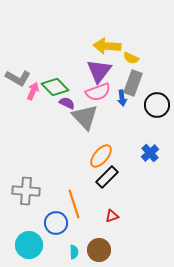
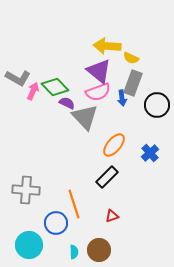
purple triangle: rotated 28 degrees counterclockwise
orange ellipse: moved 13 px right, 11 px up
gray cross: moved 1 px up
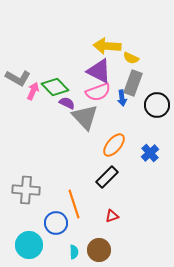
purple triangle: rotated 12 degrees counterclockwise
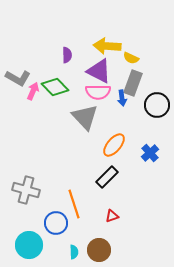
pink semicircle: rotated 20 degrees clockwise
purple semicircle: moved 48 px up; rotated 63 degrees clockwise
gray cross: rotated 12 degrees clockwise
